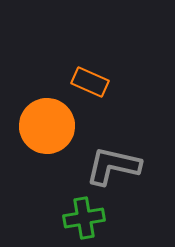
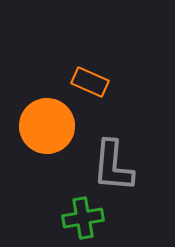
gray L-shape: rotated 98 degrees counterclockwise
green cross: moved 1 px left
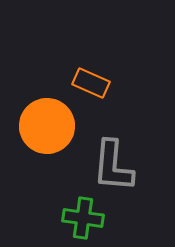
orange rectangle: moved 1 px right, 1 px down
green cross: rotated 18 degrees clockwise
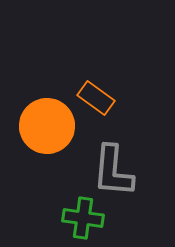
orange rectangle: moved 5 px right, 15 px down; rotated 12 degrees clockwise
gray L-shape: moved 5 px down
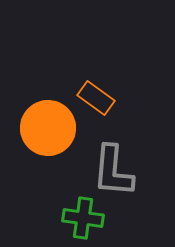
orange circle: moved 1 px right, 2 px down
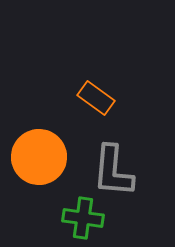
orange circle: moved 9 px left, 29 px down
